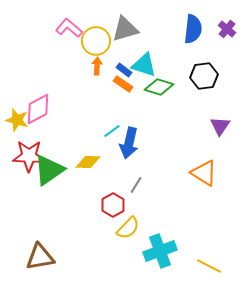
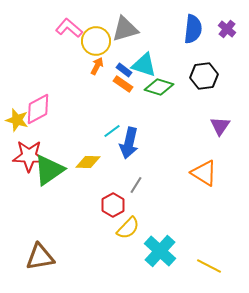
orange arrow: rotated 24 degrees clockwise
cyan cross: rotated 28 degrees counterclockwise
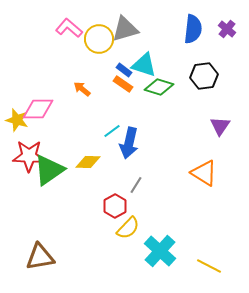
yellow circle: moved 3 px right, 2 px up
orange arrow: moved 15 px left, 23 px down; rotated 78 degrees counterclockwise
pink diamond: rotated 28 degrees clockwise
red hexagon: moved 2 px right, 1 px down
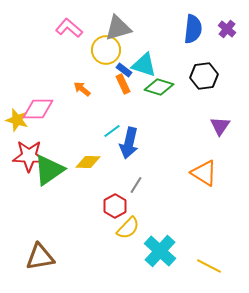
gray triangle: moved 7 px left, 1 px up
yellow circle: moved 7 px right, 11 px down
orange rectangle: rotated 30 degrees clockwise
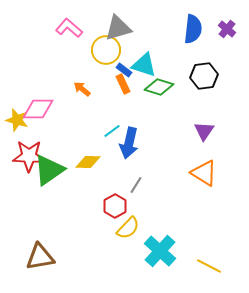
purple triangle: moved 16 px left, 5 px down
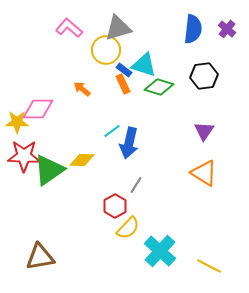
yellow star: moved 2 px down; rotated 15 degrees counterclockwise
red star: moved 5 px left
yellow diamond: moved 6 px left, 2 px up
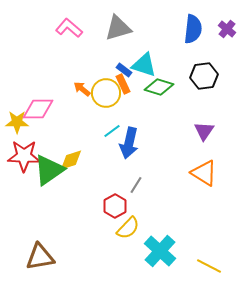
yellow circle: moved 43 px down
yellow diamond: moved 11 px left; rotated 20 degrees counterclockwise
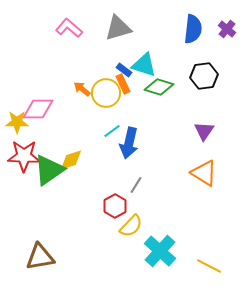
yellow semicircle: moved 3 px right, 2 px up
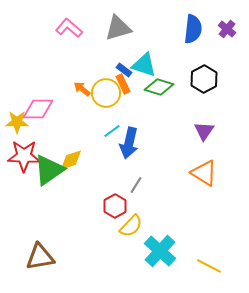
black hexagon: moved 3 px down; rotated 20 degrees counterclockwise
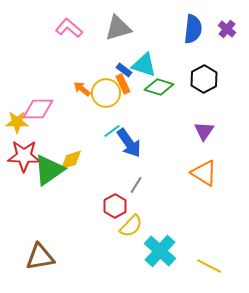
blue arrow: rotated 48 degrees counterclockwise
